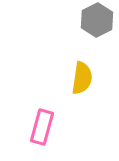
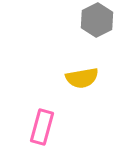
yellow semicircle: rotated 72 degrees clockwise
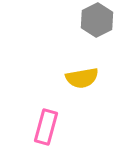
pink rectangle: moved 4 px right
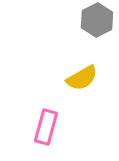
yellow semicircle: rotated 20 degrees counterclockwise
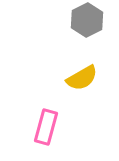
gray hexagon: moved 10 px left
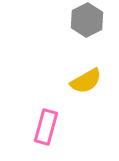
yellow semicircle: moved 4 px right, 3 px down
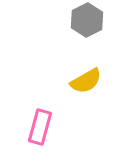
pink rectangle: moved 6 px left
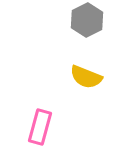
yellow semicircle: moved 4 px up; rotated 52 degrees clockwise
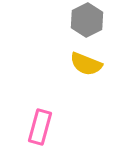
yellow semicircle: moved 13 px up
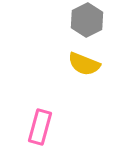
yellow semicircle: moved 2 px left
